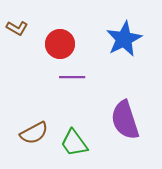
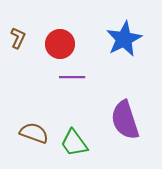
brown L-shape: moved 1 px right, 10 px down; rotated 95 degrees counterclockwise
brown semicircle: rotated 132 degrees counterclockwise
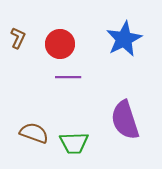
purple line: moved 4 px left
green trapezoid: rotated 56 degrees counterclockwise
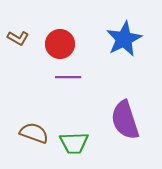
brown L-shape: rotated 95 degrees clockwise
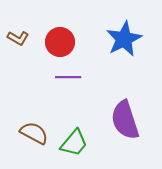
red circle: moved 2 px up
brown semicircle: rotated 8 degrees clockwise
green trapezoid: rotated 48 degrees counterclockwise
